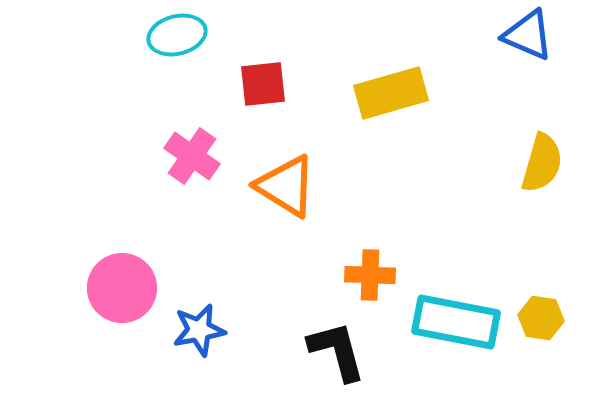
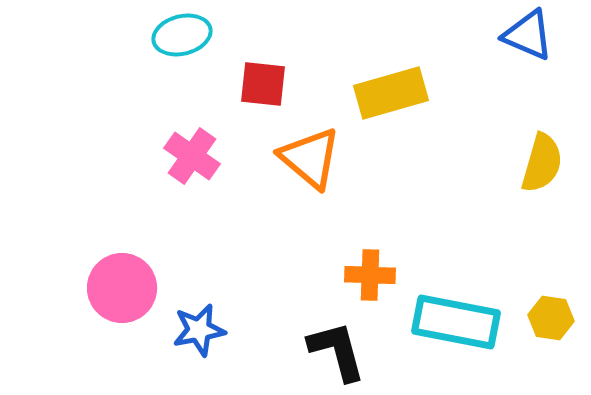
cyan ellipse: moved 5 px right
red square: rotated 12 degrees clockwise
orange triangle: moved 24 px right, 28 px up; rotated 8 degrees clockwise
yellow hexagon: moved 10 px right
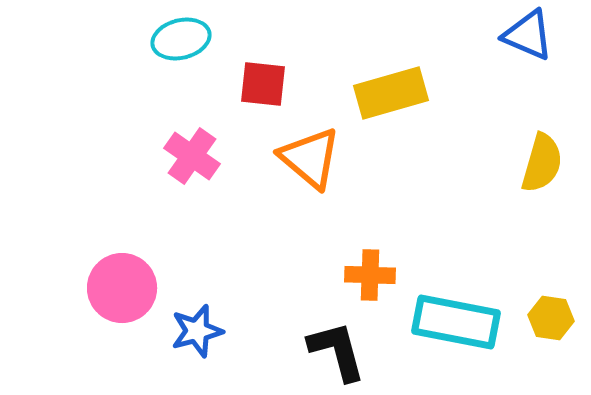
cyan ellipse: moved 1 px left, 4 px down
blue star: moved 2 px left, 1 px down; rotated 4 degrees counterclockwise
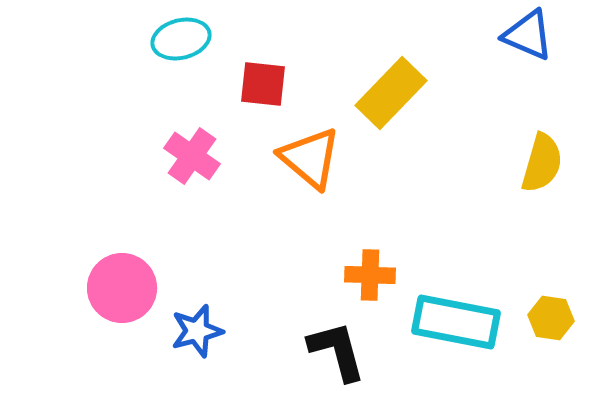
yellow rectangle: rotated 30 degrees counterclockwise
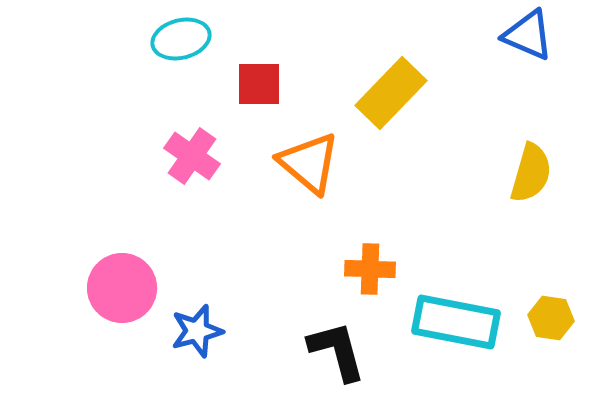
red square: moved 4 px left; rotated 6 degrees counterclockwise
orange triangle: moved 1 px left, 5 px down
yellow semicircle: moved 11 px left, 10 px down
orange cross: moved 6 px up
